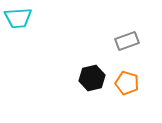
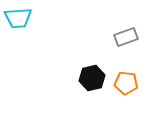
gray rectangle: moved 1 px left, 4 px up
orange pentagon: moved 1 px left; rotated 10 degrees counterclockwise
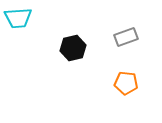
black hexagon: moved 19 px left, 30 px up
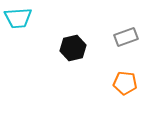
orange pentagon: moved 1 px left
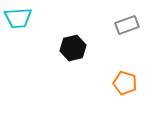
gray rectangle: moved 1 px right, 12 px up
orange pentagon: rotated 10 degrees clockwise
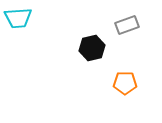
black hexagon: moved 19 px right
orange pentagon: rotated 15 degrees counterclockwise
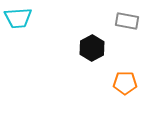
gray rectangle: moved 4 px up; rotated 30 degrees clockwise
black hexagon: rotated 15 degrees counterclockwise
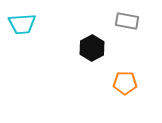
cyan trapezoid: moved 4 px right, 6 px down
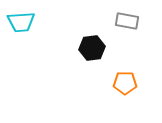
cyan trapezoid: moved 1 px left, 2 px up
black hexagon: rotated 20 degrees clockwise
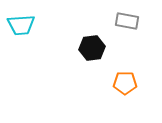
cyan trapezoid: moved 3 px down
